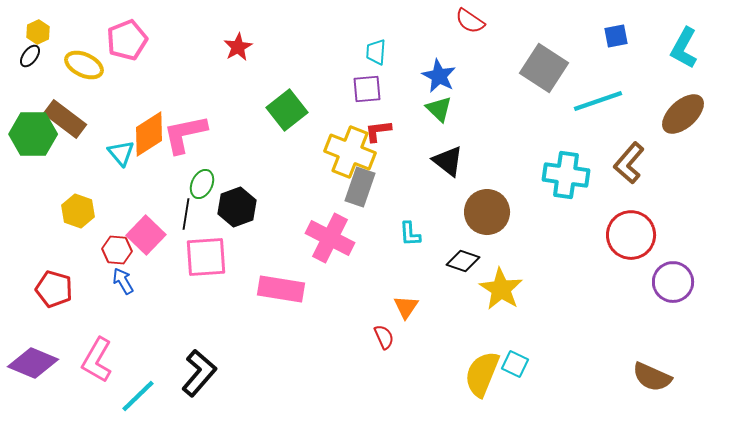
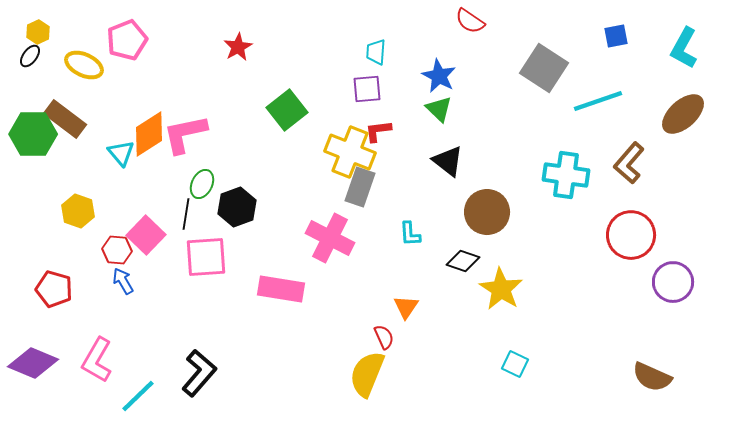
yellow semicircle at (482, 374): moved 115 px left
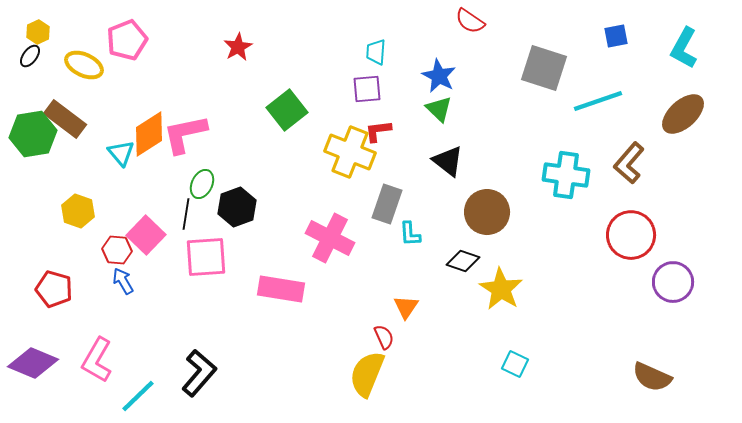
gray square at (544, 68): rotated 15 degrees counterclockwise
green hexagon at (33, 134): rotated 9 degrees counterclockwise
gray rectangle at (360, 187): moved 27 px right, 17 px down
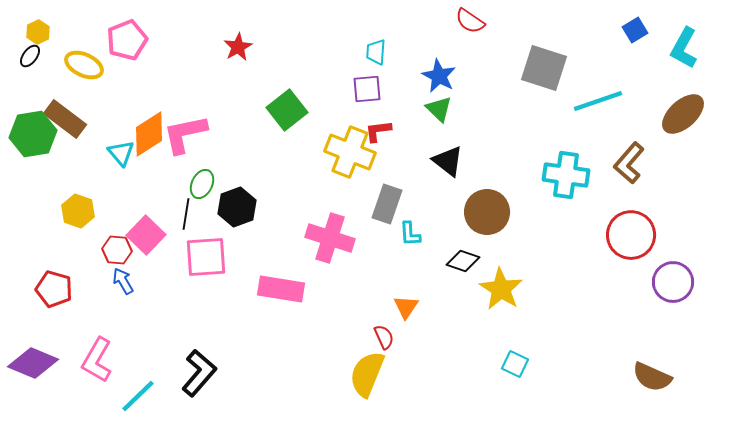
blue square at (616, 36): moved 19 px right, 6 px up; rotated 20 degrees counterclockwise
pink cross at (330, 238): rotated 9 degrees counterclockwise
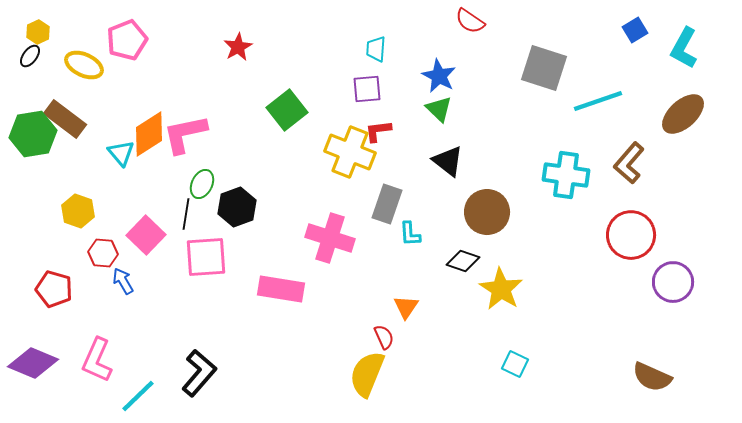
cyan trapezoid at (376, 52): moved 3 px up
red hexagon at (117, 250): moved 14 px left, 3 px down
pink L-shape at (97, 360): rotated 6 degrees counterclockwise
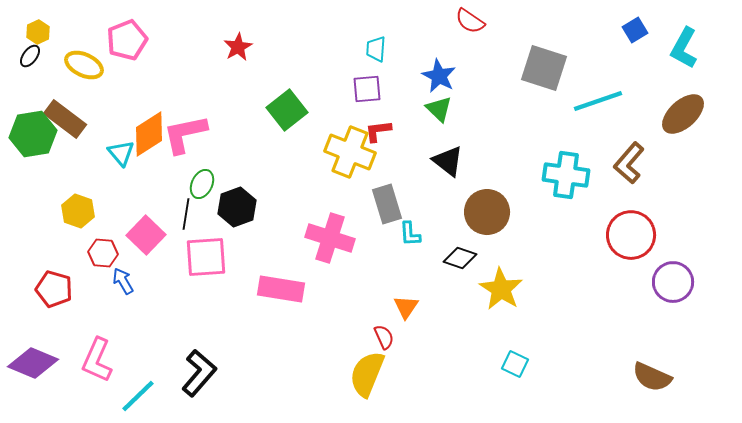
gray rectangle at (387, 204): rotated 36 degrees counterclockwise
black diamond at (463, 261): moved 3 px left, 3 px up
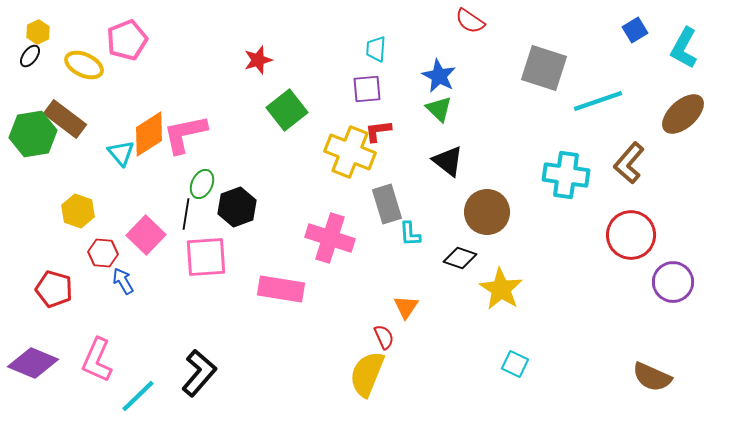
red star at (238, 47): moved 20 px right, 13 px down; rotated 12 degrees clockwise
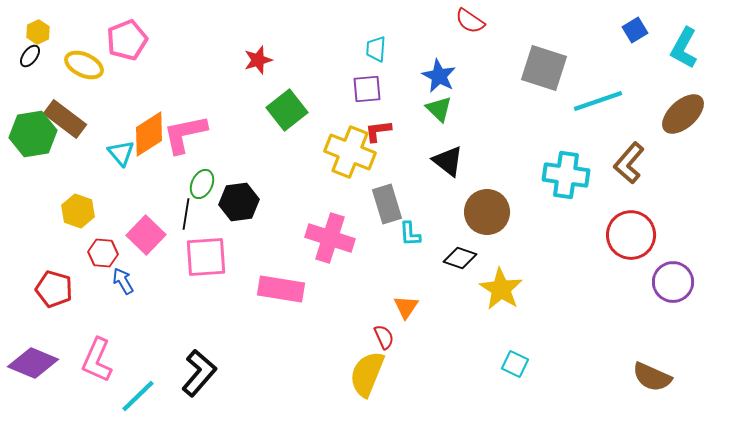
black hexagon at (237, 207): moved 2 px right, 5 px up; rotated 12 degrees clockwise
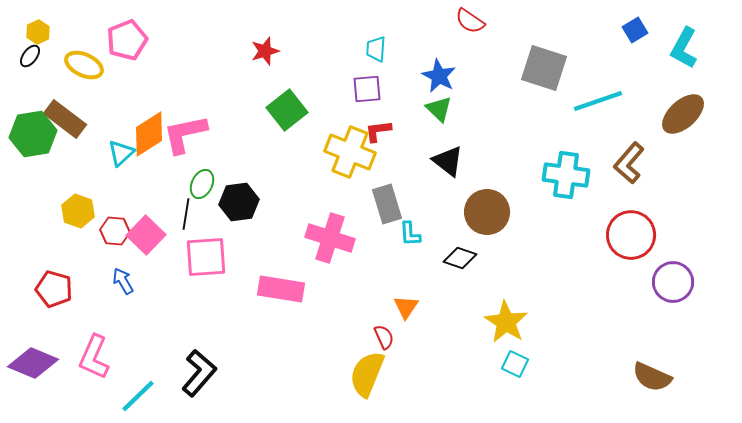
red star at (258, 60): moved 7 px right, 9 px up
cyan triangle at (121, 153): rotated 28 degrees clockwise
red hexagon at (103, 253): moved 12 px right, 22 px up
yellow star at (501, 289): moved 5 px right, 33 px down
pink L-shape at (97, 360): moved 3 px left, 3 px up
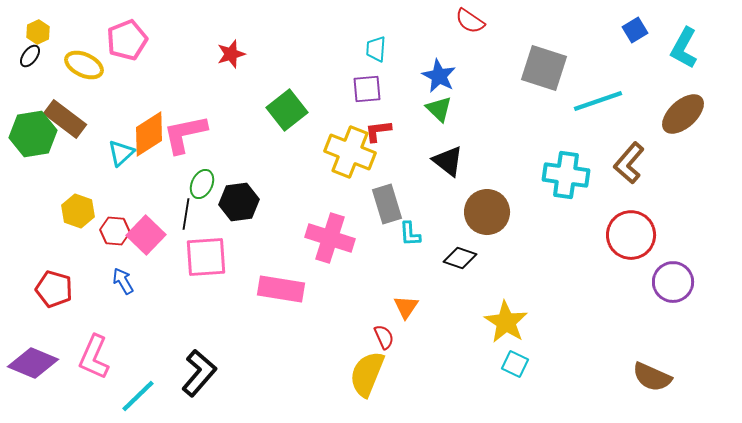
red star at (265, 51): moved 34 px left, 3 px down
